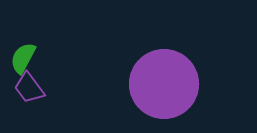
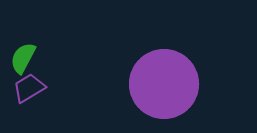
purple trapezoid: rotated 96 degrees clockwise
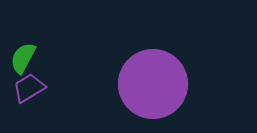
purple circle: moved 11 px left
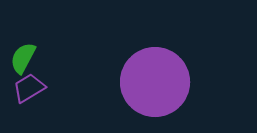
purple circle: moved 2 px right, 2 px up
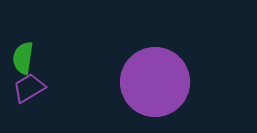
green semicircle: rotated 20 degrees counterclockwise
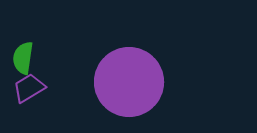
purple circle: moved 26 px left
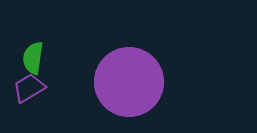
green semicircle: moved 10 px right
